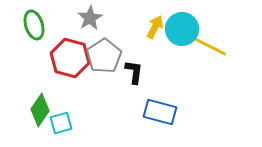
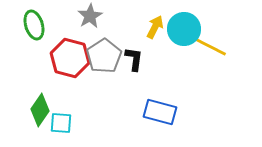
gray star: moved 2 px up
cyan circle: moved 2 px right
black L-shape: moved 13 px up
cyan square: rotated 20 degrees clockwise
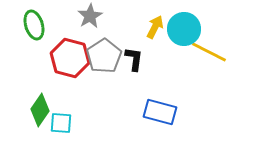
yellow line: moved 6 px down
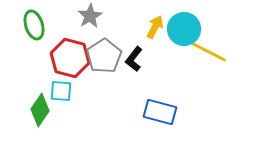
black L-shape: rotated 150 degrees counterclockwise
cyan square: moved 32 px up
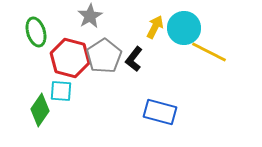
green ellipse: moved 2 px right, 7 px down
cyan circle: moved 1 px up
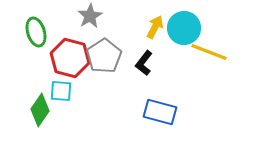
yellow line: rotated 6 degrees counterclockwise
black L-shape: moved 10 px right, 4 px down
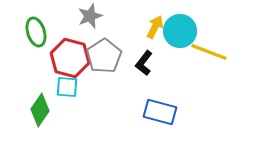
gray star: rotated 10 degrees clockwise
cyan circle: moved 4 px left, 3 px down
cyan square: moved 6 px right, 4 px up
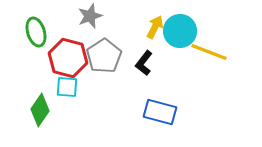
red hexagon: moved 2 px left
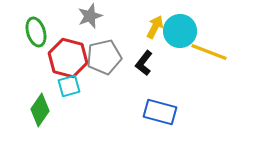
gray pentagon: moved 1 px down; rotated 20 degrees clockwise
cyan square: moved 2 px right, 1 px up; rotated 20 degrees counterclockwise
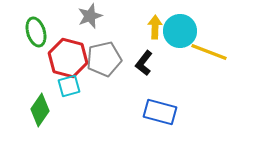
yellow arrow: rotated 25 degrees counterclockwise
gray pentagon: moved 2 px down
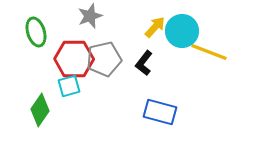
yellow arrow: rotated 40 degrees clockwise
cyan circle: moved 2 px right
red hexagon: moved 6 px right, 1 px down; rotated 15 degrees counterclockwise
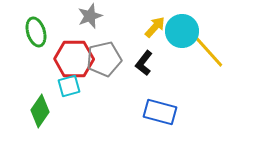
yellow line: rotated 27 degrees clockwise
green diamond: moved 1 px down
